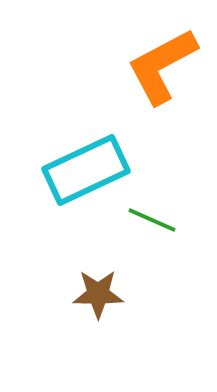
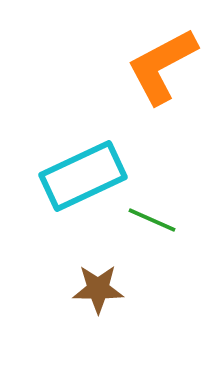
cyan rectangle: moved 3 px left, 6 px down
brown star: moved 5 px up
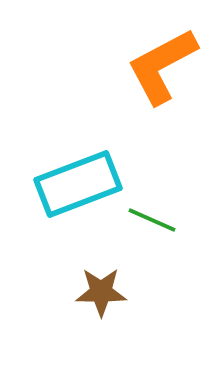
cyan rectangle: moved 5 px left, 8 px down; rotated 4 degrees clockwise
brown star: moved 3 px right, 3 px down
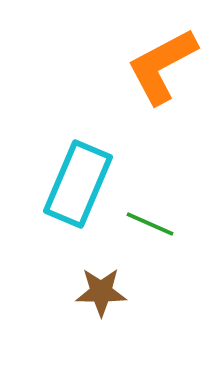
cyan rectangle: rotated 46 degrees counterclockwise
green line: moved 2 px left, 4 px down
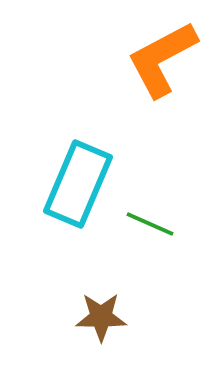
orange L-shape: moved 7 px up
brown star: moved 25 px down
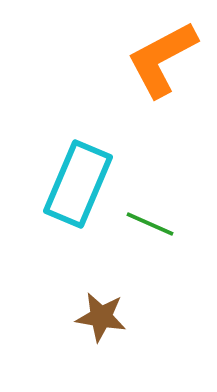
brown star: rotated 9 degrees clockwise
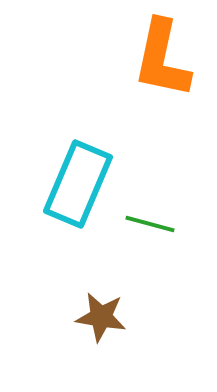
orange L-shape: rotated 50 degrees counterclockwise
green line: rotated 9 degrees counterclockwise
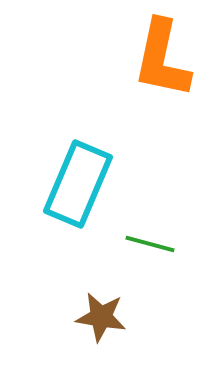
green line: moved 20 px down
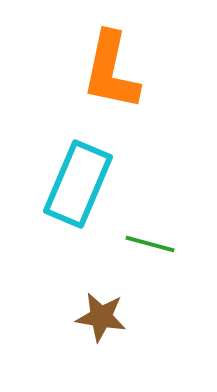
orange L-shape: moved 51 px left, 12 px down
